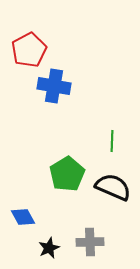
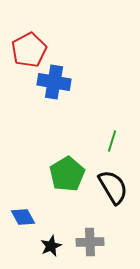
blue cross: moved 4 px up
green line: rotated 15 degrees clockwise
black semicircle: rotated 36 degrees clockwise
black star: moved 2 px right, 2 px up
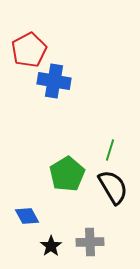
blue cross: moved 1 px up
green line: moved 2 px left, 9 px down
blue diamond: moved 4 px right, 1 px up
black star: rotated 10 degrees counterclockwise
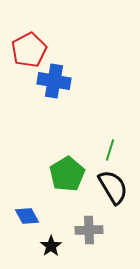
gray cross: moved 1 px left, 12 px up
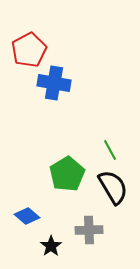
blue cross: moved 2 px down
green line: rotated 45 degrees counterclockwise
blue diamond: rotated 20 degrees counterclockwise
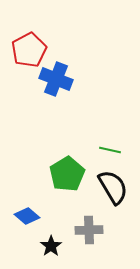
blue cross: moved 2 px right, 4 px up; rotated 12 degrees clockwise
green line: rotated 50 degrees counterclockwise
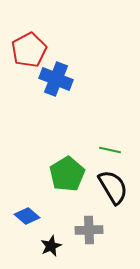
black star: rotated 10 degrees clockwise
